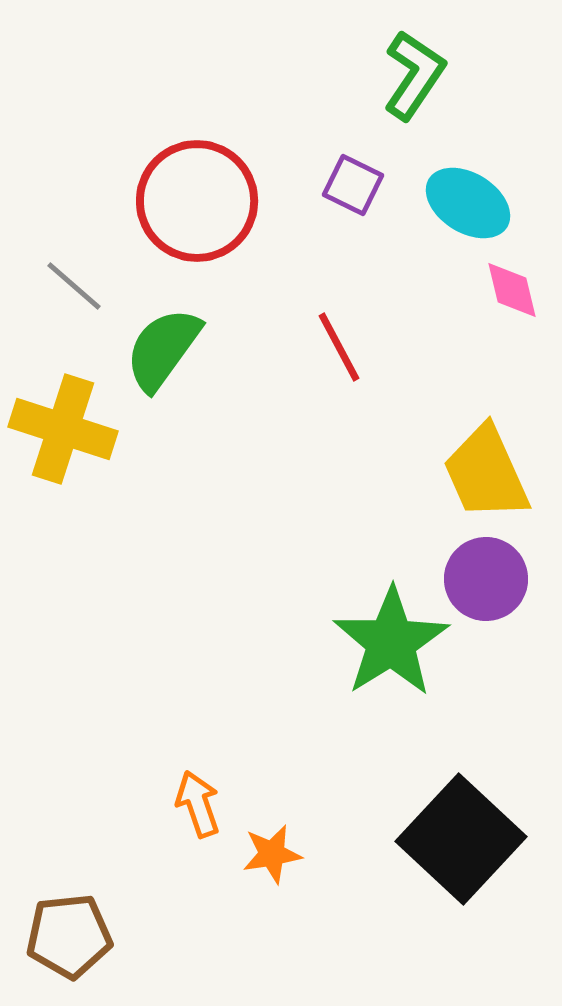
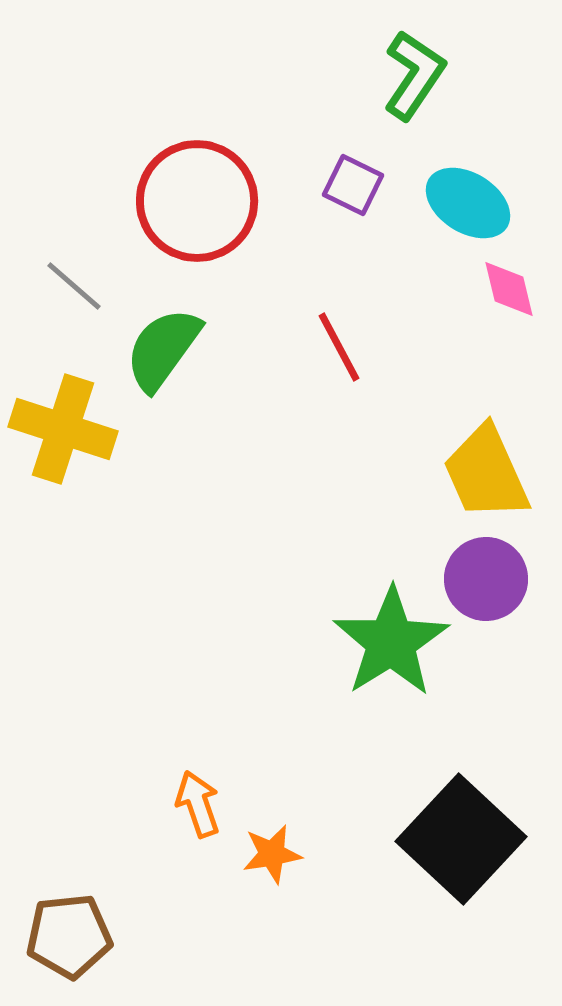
pink diamond: moved 3 px left, 1 px up
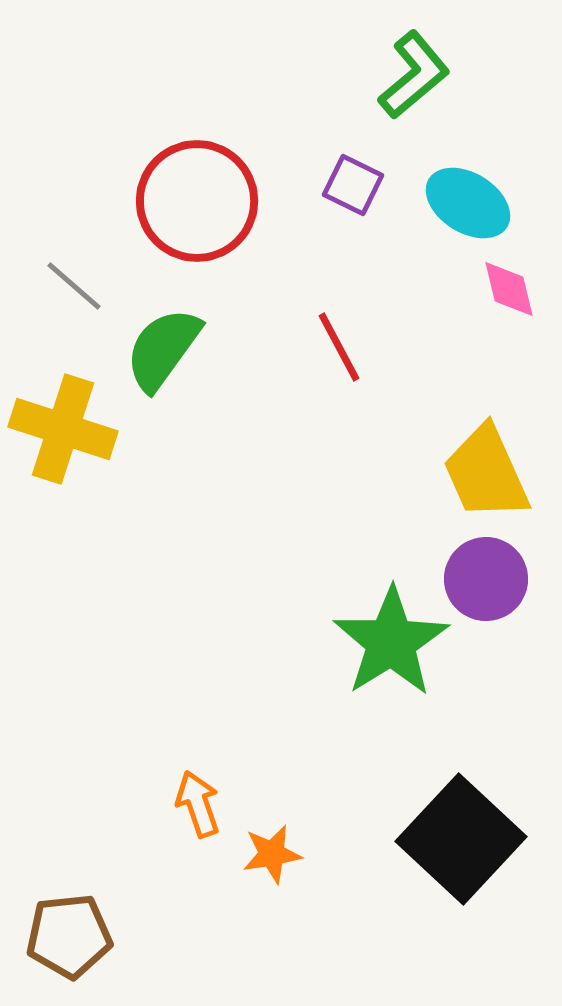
green L-shape: rotated 16 degrees clockwise
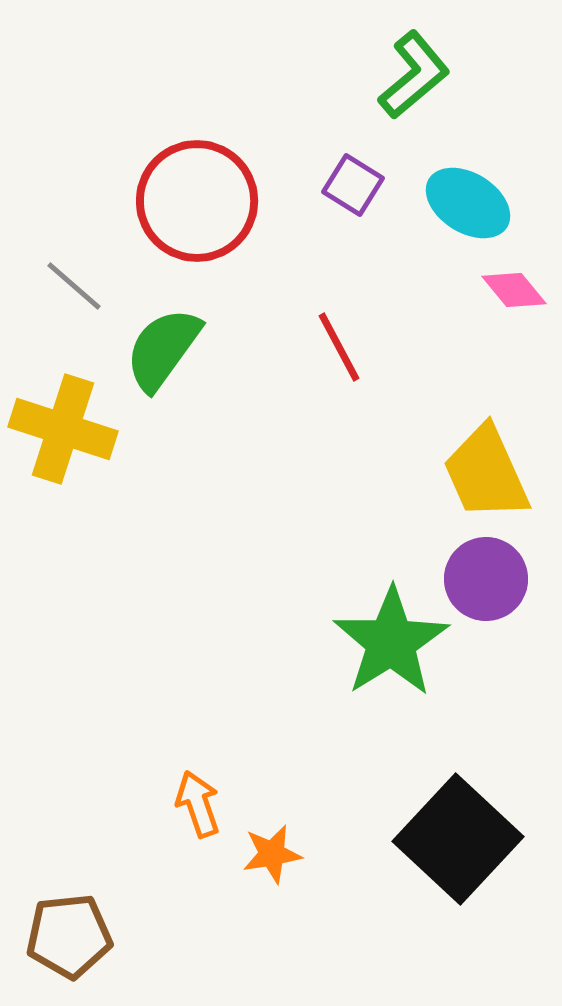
purple square: rotated 6 degrees clockwise
pink diamond: moved 5 px right, 1 px down; rotated 26 degrees counterclockwise
black square: moved 3 px left
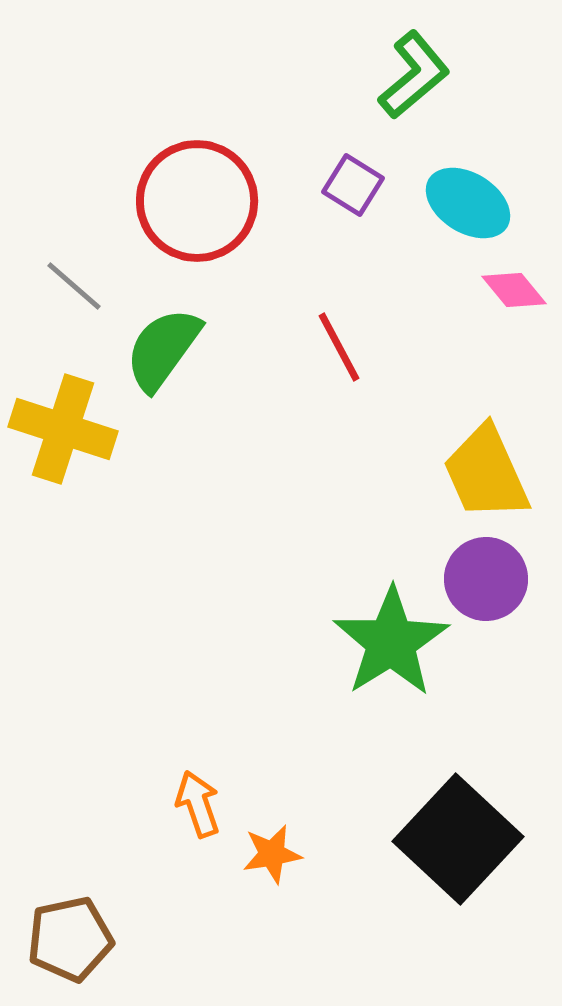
brown pentagon: moved 1 px right, 3 px down; rotated 6 degrees counterclockwise
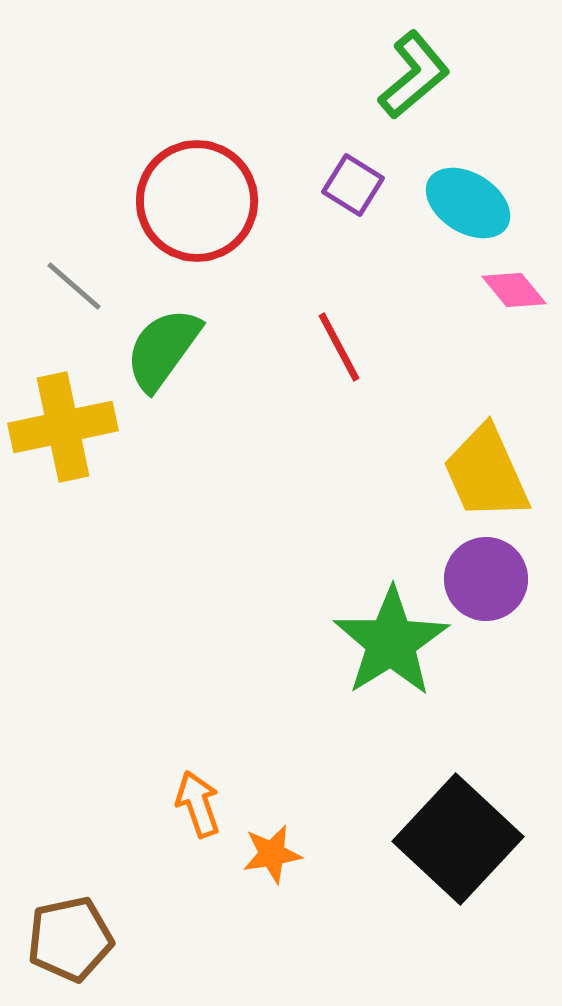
yellow cross: moved 2 px up; rotated 30 degrees counterclockwise
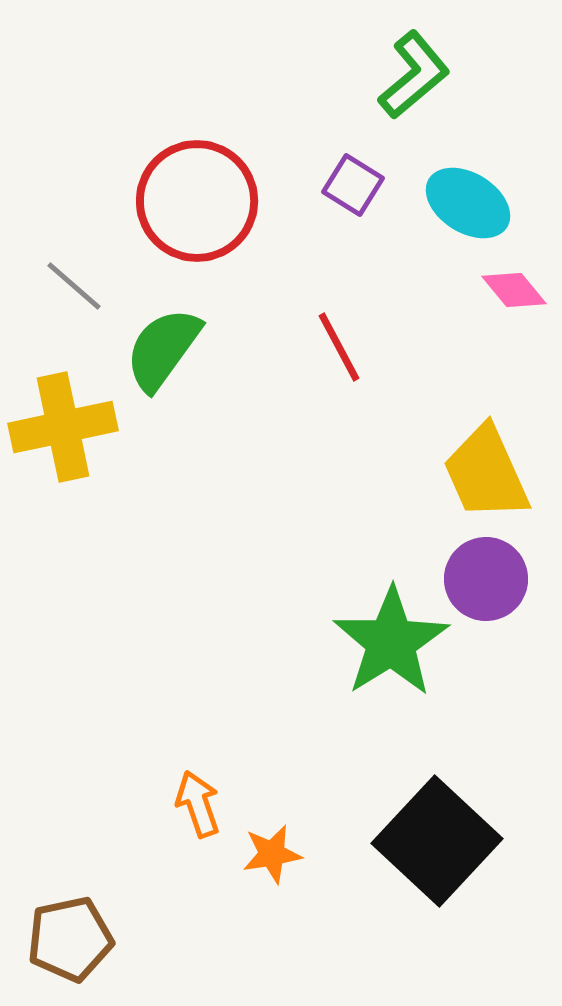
black square: moved 21 px left, 2 px down
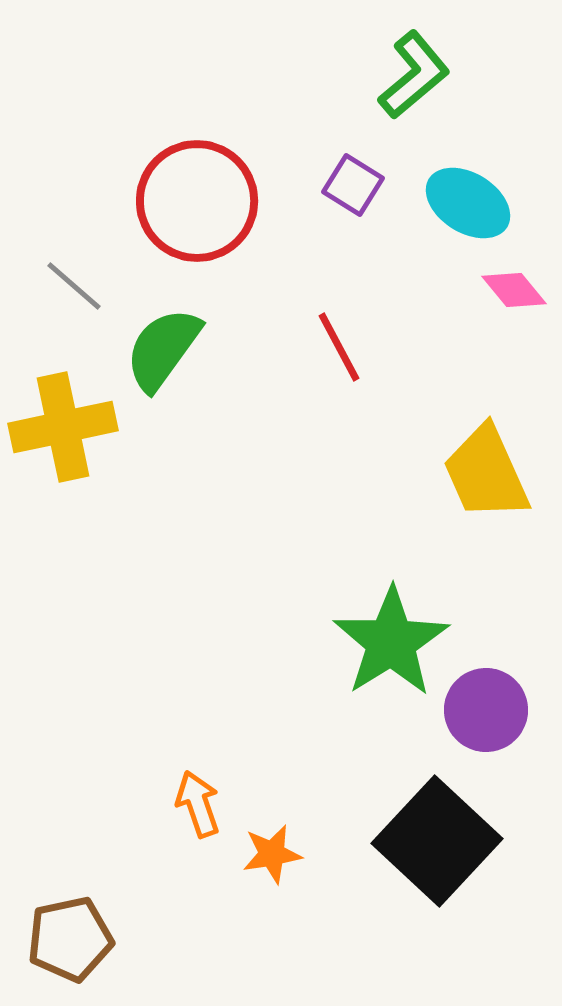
purple circle: moved 131 px down
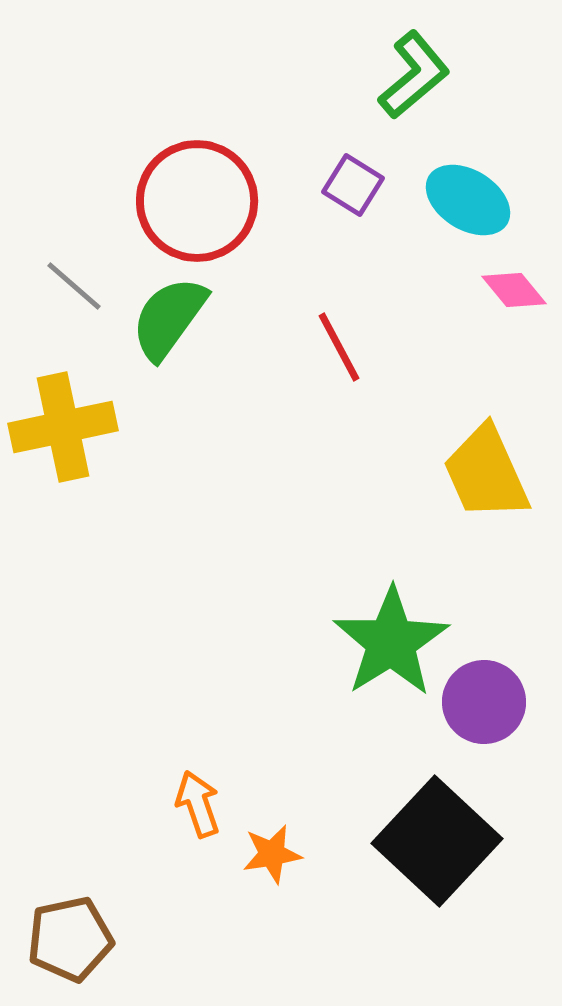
cyan ellipse: moved 3 px up
green semicircle: moved 6 px right, 31 px up
purple circle: moved 2 px left, 8 px up
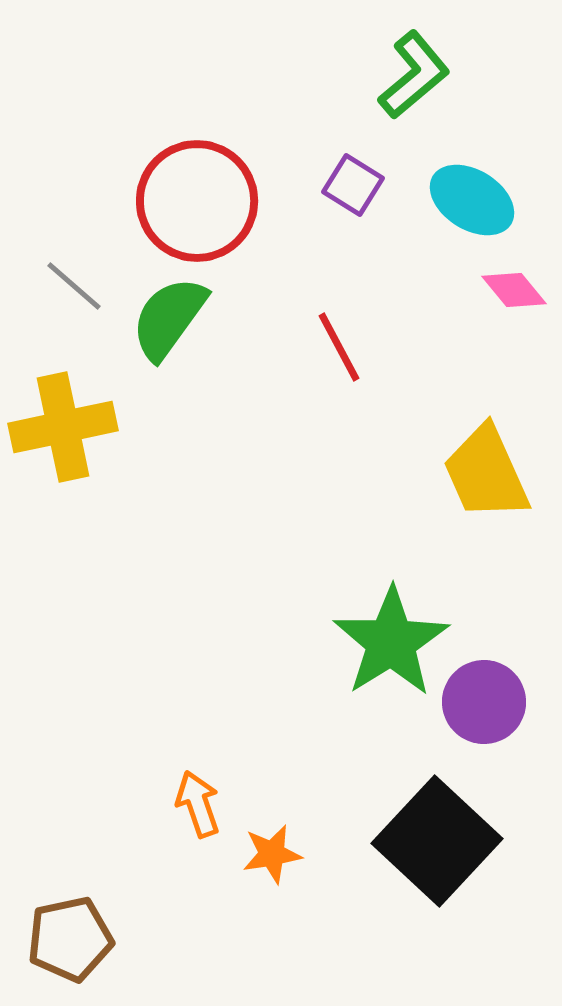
cyan ellipse: moved 4 px right
